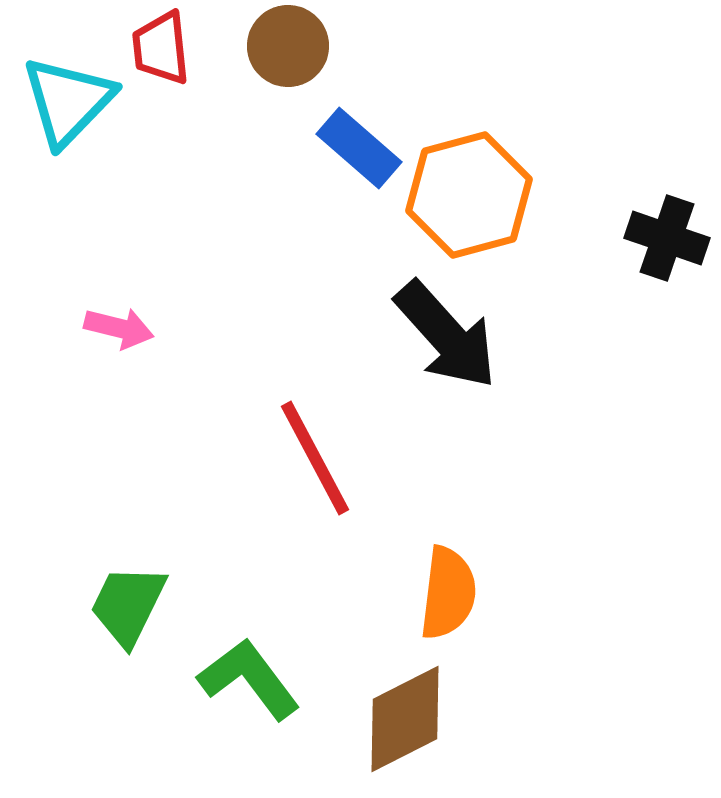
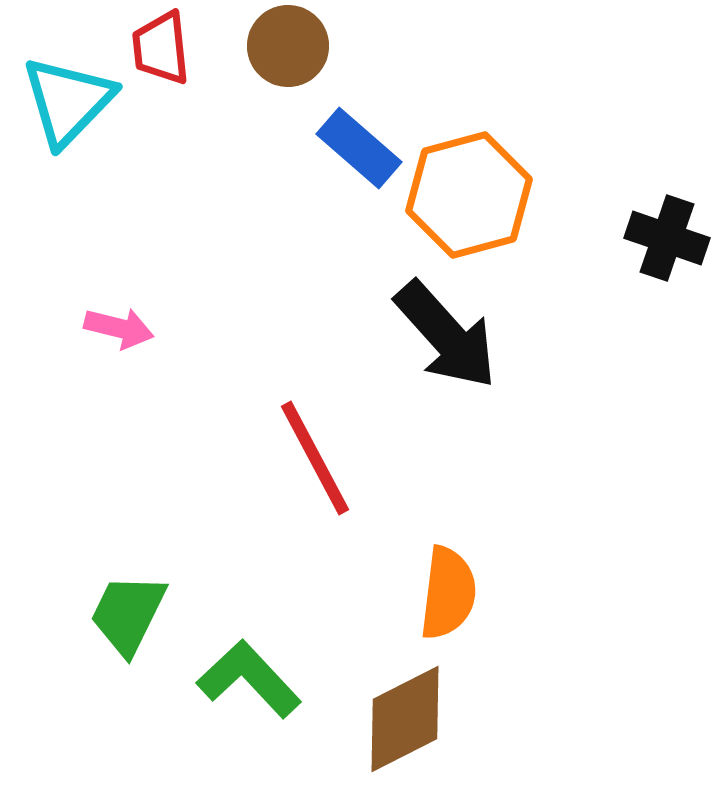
green trapezoid: moved 9 px down
green L-shape: rotated 6 degrees counterclockwise
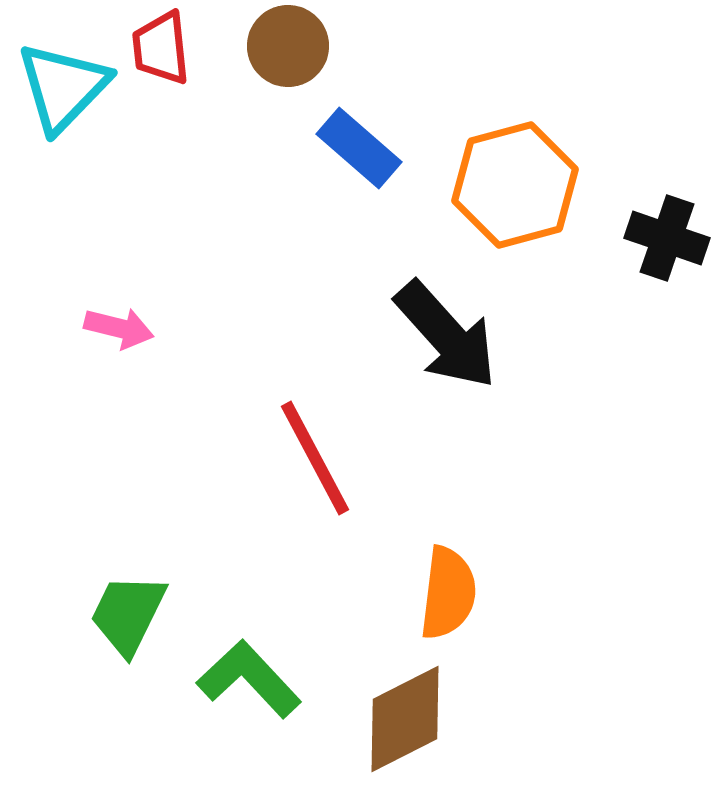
cyan triangle: moved 5 px left, 14 px up
orange hexagon: moved 46 px right, 10 px up
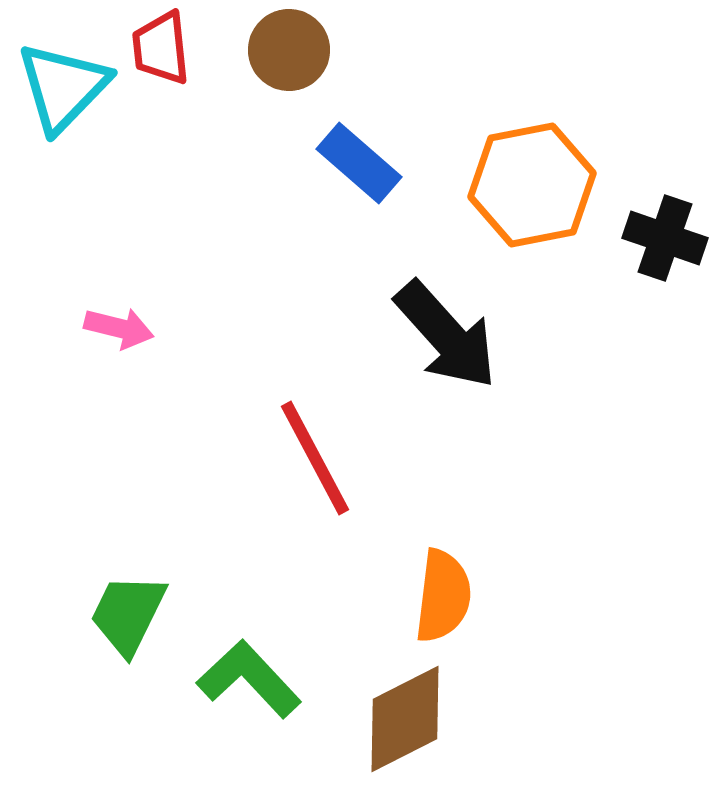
brown circle: moved 1 px right, 4 px down
blue rectangle: moved 15 px down
orange hexagon: moved 17 px right; rotated 4 degrees clockwise
black cross: moved 2 px left
orange semicircle: moved 5 px left, 3 px down
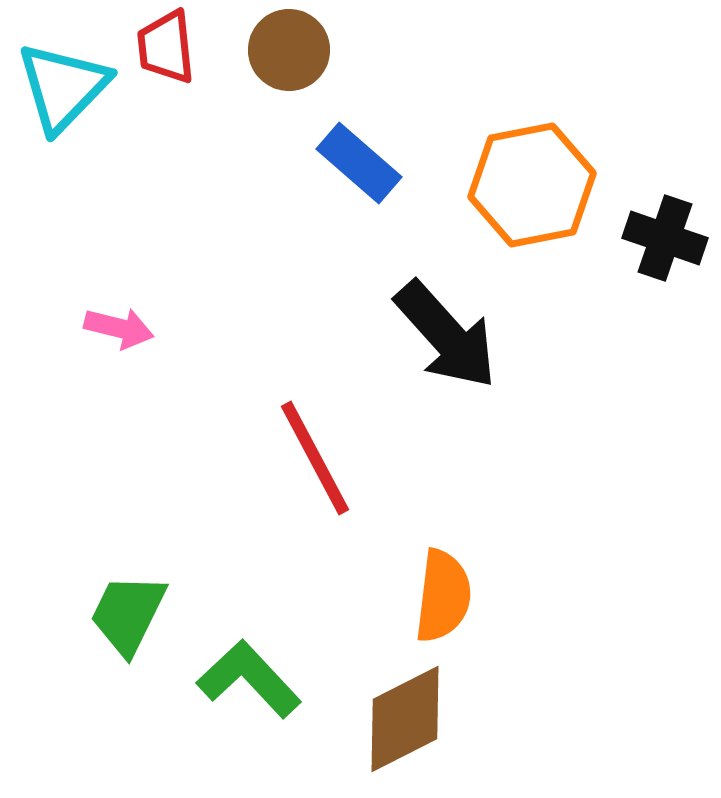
red trapezoid: moved 5 px right, 1 px up
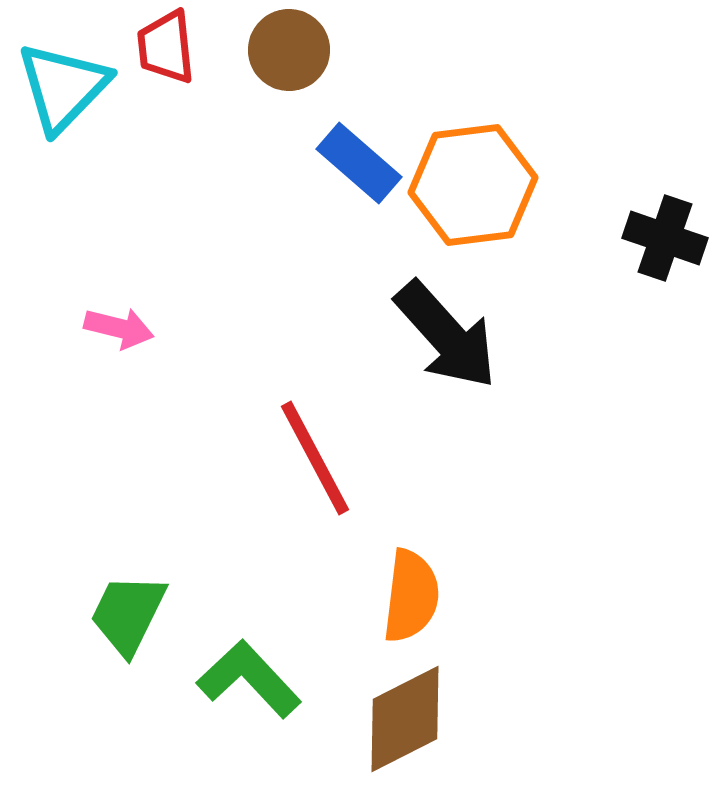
orange hexagon: moved 59 px left; rotated 4 degrees clockwise
orange semicircle: moved 32 px left
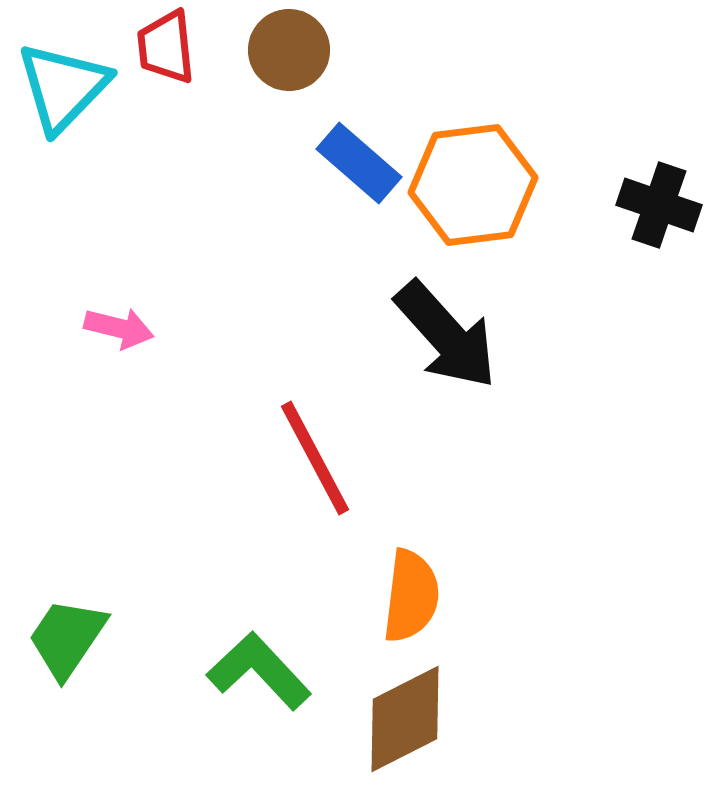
black cross: moved 6 px left, 33 px up
green trapezoid: moved 61 px left, 24 px down; rotated 8 degrees clockwise
green L-shape: moved 10 px right, 8 px up
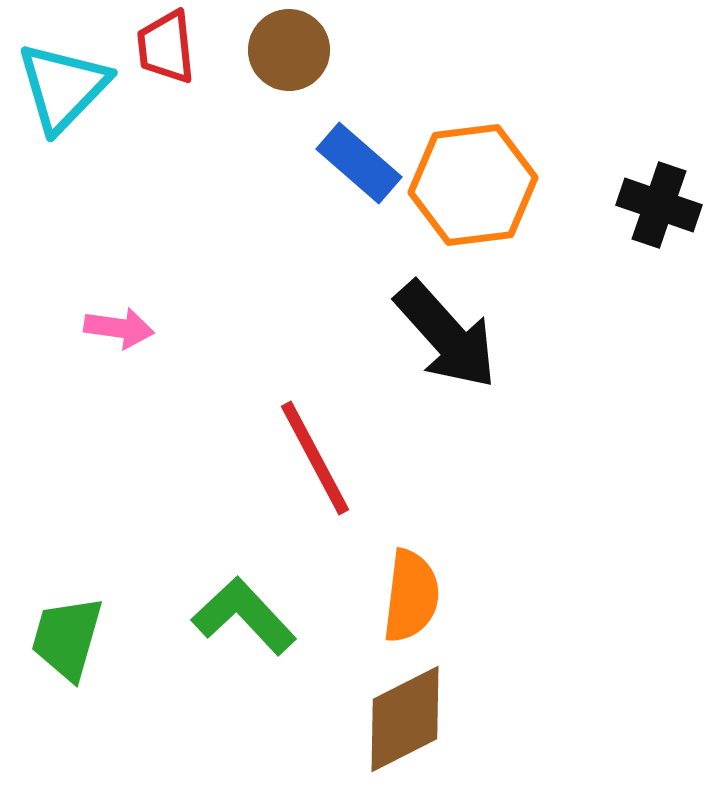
pink arrow: rotated 6 degrees counterclockwise
green trapezoid: rotated 18 degrees counterclockwise
green L-shape: moved 15 px left, 55 px up
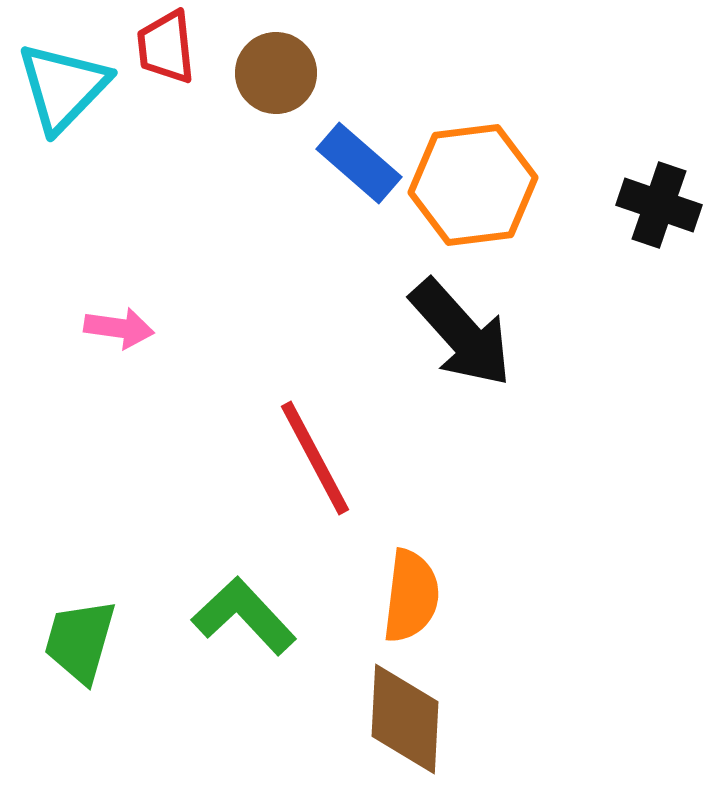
brown circle: moved 13 px left, 23 px down
black arrow: moved 15 px right, 2 px up
green trapezoid: moved 13 px right, 3 px down
brown diamond: rotated 60 degrees counterclockwise
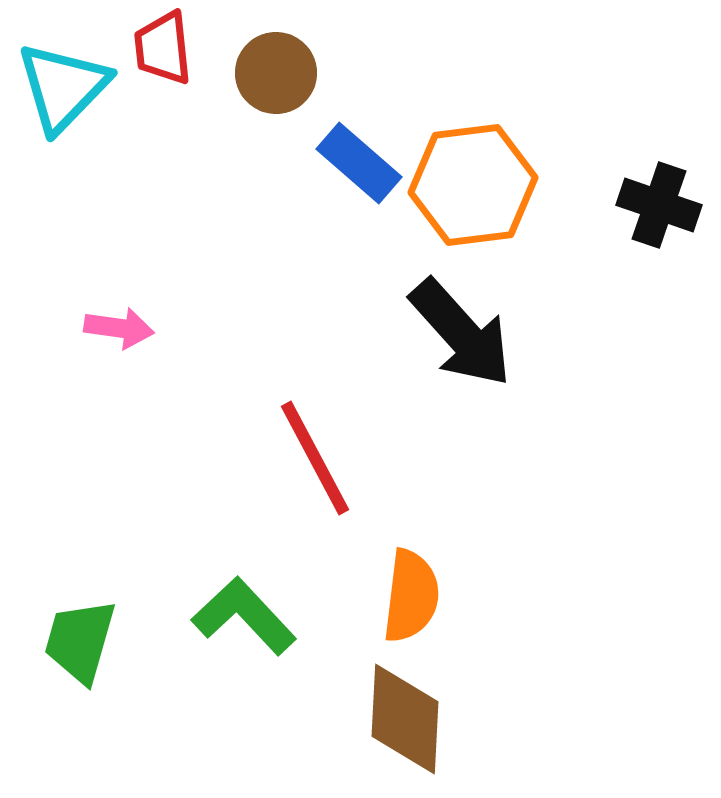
red trapezoid: moved 3 px left, 1 px down
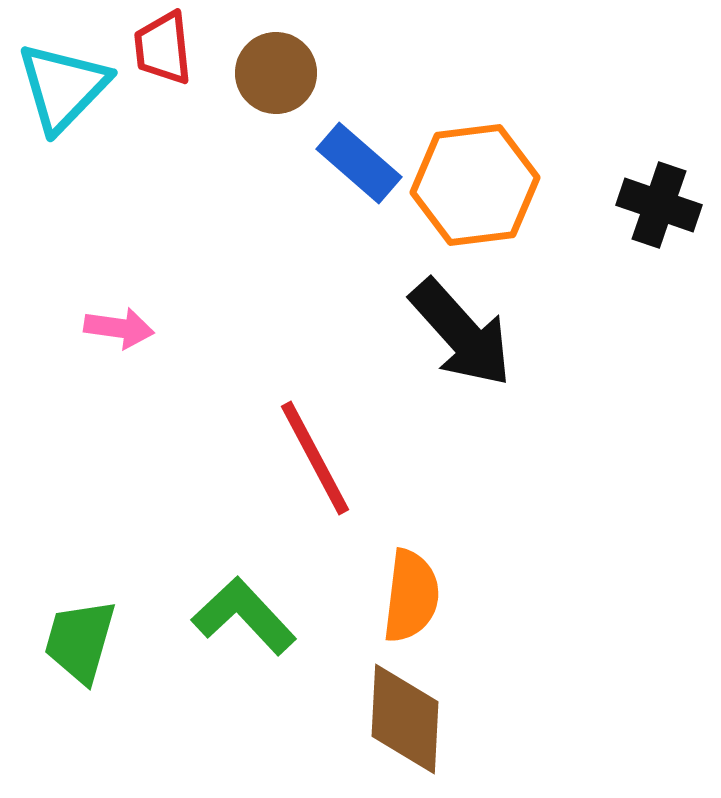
orange hexagon: moved 2 px right
